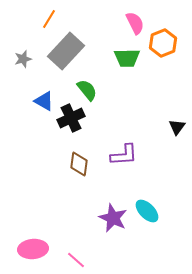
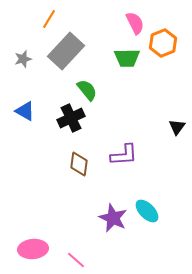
blue triangle: moved 19 px left, 10 px down
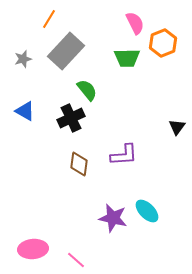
purple star: rotated 12 degrees counterclockwise
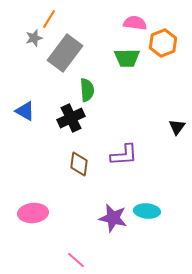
pink semicircle: rotated 55 degrees counterclockwise
gray rectangle: moved 1 px left, 2 px down; rotated 6 degrees counterclockwise
gray star: moved 11 px right, 21 px up
green semicircle: rotated 35 degrees clockwise
cyan ellipse: rotated 40 degrees counterclockwise
pink ellipse: moved 36 px up
